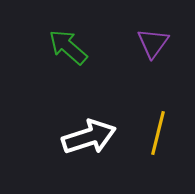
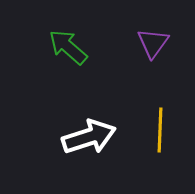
yellow line: moved 2 px right, 3 px up; rotated 12 degrees counterclockwise
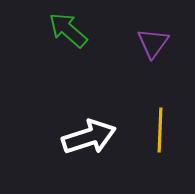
green arrow: moved 17 px up
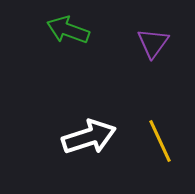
green arrow: rotated 21 degrees counterclockwise
yellow line: moved 11 px down; rotated 27 degrees counterclockwise
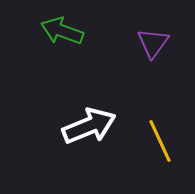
green arrow: moved 6 px left, 1 px down
white arrow: moved 11 px up; rotated 4 degrees counterclockwise
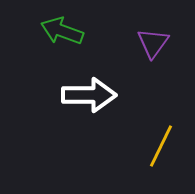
white arrow: moved 31 px up; rotated 22 degrees clockwise
yellow line: moved 1 px right, 5 px down; rotated 51 degrees clockwise
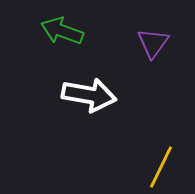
white arrow: rotated 10 degrees clockwise
yellow line: moved 21 px down
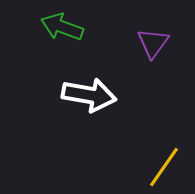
green arrow: moved 4 px up
yellow line: moved 3 px right; rotated 9 degrees clockwise
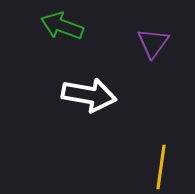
green arrow: moved 1 px up
yellow line: moved 3 px left; rotated 27 degrees counterclockwise
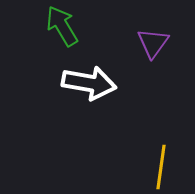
green arrow: rotated 39 degrees clockwise
white arrow: moved 12 px up
